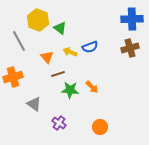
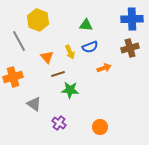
green triangle: moved 26 px right, 3 px up; rotated 32 degrees counterclockwise
yellow arrow: rotated 136 degrees counterclockwise
orange arrow: moved 12 px right, 19 px up; rotated 64 degrees counterclockwise
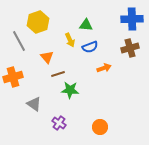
yellow hexagon: moved 2 px down; rotated 20 degrees clockwise
yellow arrow: moved 12 px up
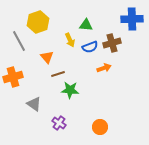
brown cross: moved 18 px left, 5 px up
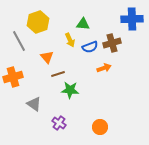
green triangle: moved 3 px left, 1 px up
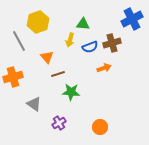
blue cross: rotated 25 degrees counterclockwise
yellow arrow: rotated 40 degrees clockwise
green star: moved 1 px right, 2 px down
purple cross: rotated 24 degrees clockwise
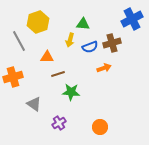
orange triangle: rotated 48 degrees counterclockwise
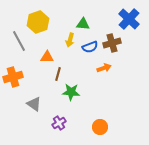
blue cross: moved 3 px left; rotated 20 degrees counterclockwise
brown line: rotated 56 degrees counterclockwise
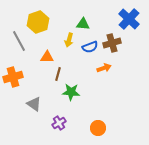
yellow arrow: moved 1 px left
orange circle: moved 2 px left, 1 px down
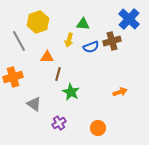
brown cross: moved 2 px up
blue semicircle: moved 1 px right
orange arrow: moved 16 px right, 24 px down
green star: rotated 24 degrees clockwise
